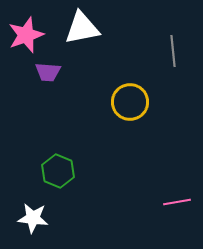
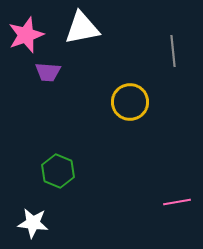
white star: moved 5 px down
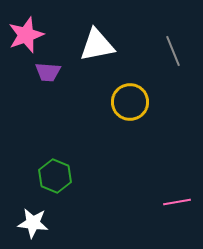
white triangle: moved 15 px right, 17 px down
gray line: rotated 16 degrees counterclockwise
green hexagon: moved 3 px left, 5 px down
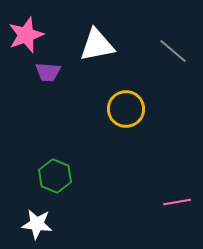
gray line: rotated 28 degrees counterclockwise
yellow circle: moved 4 px left, 7 px down
white star: moved 4 px right, 1 px down
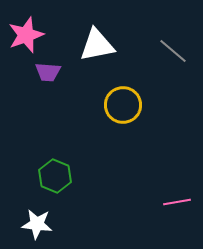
yellow circle: moved 3 px left, 4 px up
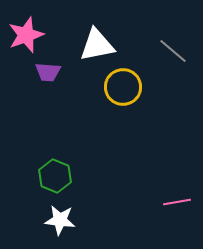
yellow circle: moved 18 px up
white star: moved 23 px right, 4 px up
